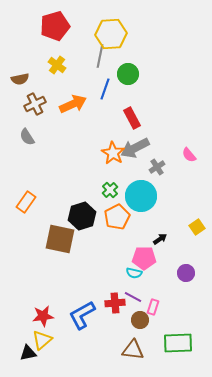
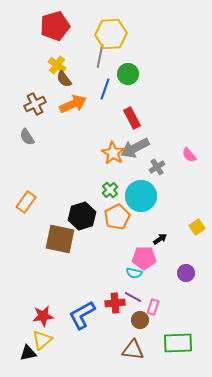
brown semicircle: moved 44 px right; rotated 66 degrees clockwise
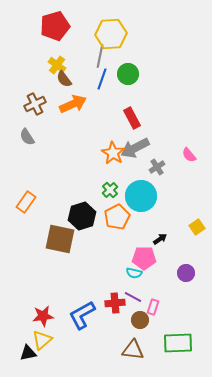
blue line: moved 3 px left, 10 px up
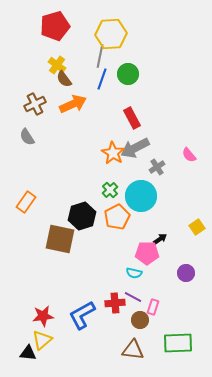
pink pentagon: moved 3 px right, 5 px up
black triangle: rotated 18 degrees clockwise
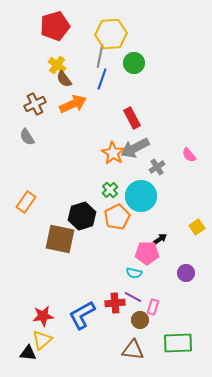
green circle: moved 6 px right, 11 px up
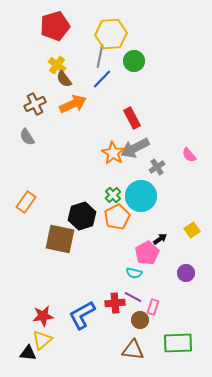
green circle: moved 2 px up
blue line: rotated 25 degrees clockwise
green cross: moved 3 px right, 5 px down
yellow square: moved 5 px left, 3 px down
pink pentagon: rotated 30 degrees counterclockwise
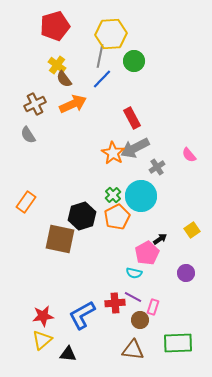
gray semicircle: moved 1 px right, 2 px up
black triangle: moved 40 px right, 1 px down
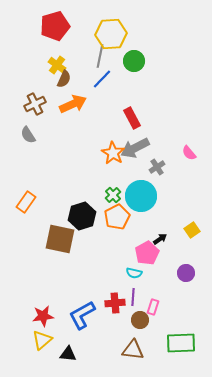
brown semicircle: rotated 120 degrees counterclockwise
pink semicircle: moved 2 px up
purple line: rotated 66 degrees clockwise
green rectangle: moved 3 px right
